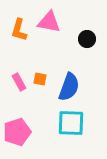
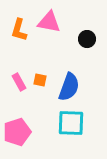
orange square: moved 1 px down
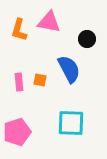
pink rectangle: rotated 24 degrees clockwise
blue semicircle: moved 18 px up; rotated 48 degrees counterclockwise
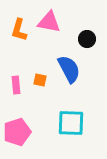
pink rectangle: moved 3 px left, 3 px down
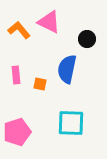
pink triangle: rotated 15 degrees clockwise
orange L-shape: rotated 125 degrees clockwise
blue semicircle: moved 2 px left; rotated 140 degrees counterclockwise
orange square: moved 4 px down
pink rectangle: moved 10 px up
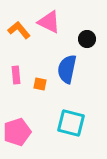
cyan square: rotated 12 degrees clockwise
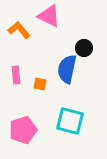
pink triangle: moved 6 px up
black circle: moved 3 px left, 9 px down
cyan square: moved 1 px left, 2 px up
pink pentagon: moved 6 px right, 2 px up
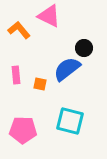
blue semicircle: rotated 40 degrees clockwise
pink pentagon: rotated 20 degrees clockwise
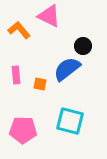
black circle: moved 1 px left, 2 px up
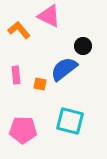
blue semicircle: moved 3 px left
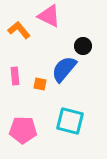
blue semicircle: rotated 12 degrees counterclockwise
pink rectangle: moved 1 px left, 1 px down
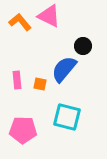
orange L-shape: moved 1 px right, 8 px up
pink rectangle: moved 2 px right, 4 px down
cyan square: moved 3 px left, 4 px up
